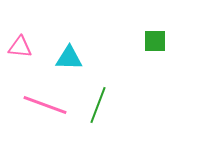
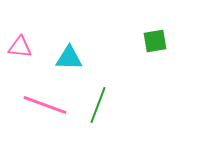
green square: rotated 10 degrees counterclockwise
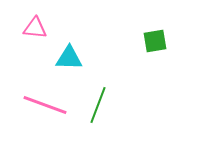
pink triangle: moved 15 px right, 19 px up
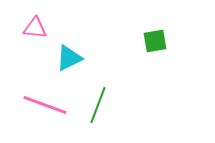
cyan triangle: rotated 28 degrees counterclockwise
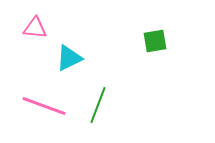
pink line: moved 1 px left, 1 px down
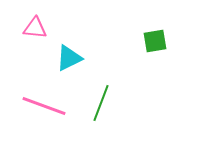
green line: moved 3 px right, 2 px up
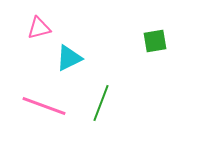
pink triangle: moved 4 px right; rotated 20 degrees counterclockwise
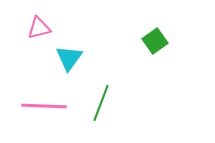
green square: rotated 25 degrees counterclockwise
cyan triangle: rotated 28 degrees counterclockwise
pink line: rotated 18 degrees counterclockwise
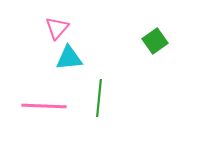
pink triangle: moved 18 px right; rotated 35 degrees counterclockwise
cyan triangle: rotated 48 degrees clockwise
green line: moved 2 px left, 5 px up; rotated 15 degrees counterclockwise
